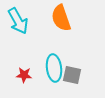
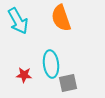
cyan ellipse: moved 3 px left, 4 px up
gray square: moved 4 px left, 8 px down; rotated 24 degrees counterclockwise
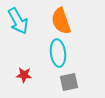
orange semicircle: moved 3 px down
cyan ellipse: moved 7 px right, 11 px up
gray square: moved 1 px right, 1 px up
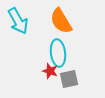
orange semicircle: rotated 12 degrees counterclockwise
red star: moved 26 px right, 4 px up; rotated 14 degrees clockwise
gray square: moved 3 px up
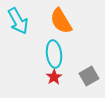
cyan ellipse: moved 4 px left, 1 px down
red star: moved 4 px right, 6 px down; rotated 21 degrees clockwise
gray square: moved 20 px right, 3 px up; rotated 18 degrees counterclockwise
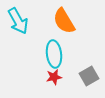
orange semicircle: moved 3 px right
red star: rotated 21 degrees clockwise
